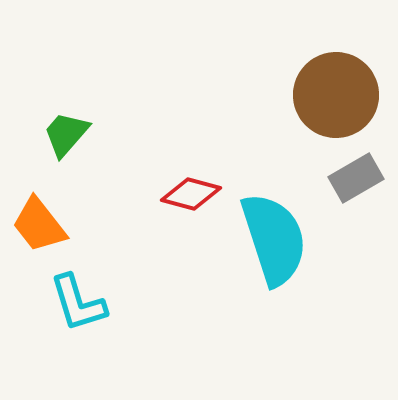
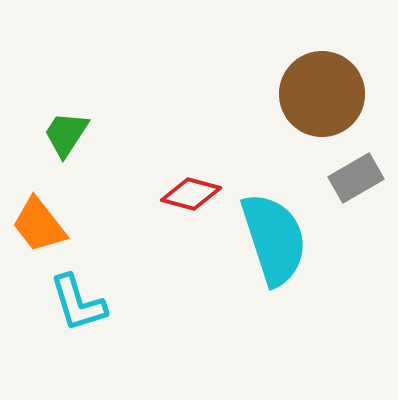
brown circle: moved 14 px left, 1 px up
green trapezoid: rotated 8 degrees counterclockwise
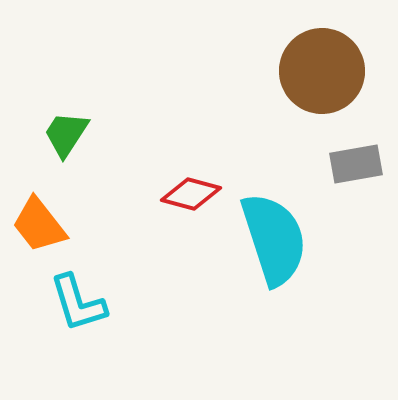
brown circle: moved 23 px up
gray rectangle: moved 14 px up; rotated 20 degrees clockwise
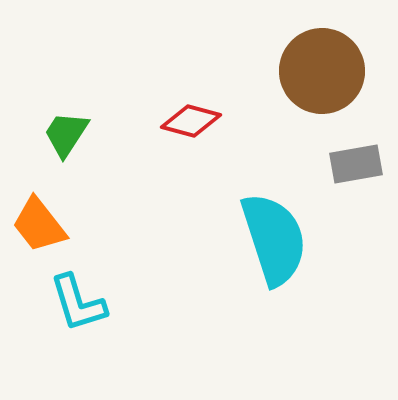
red diamond: moved 73 px up
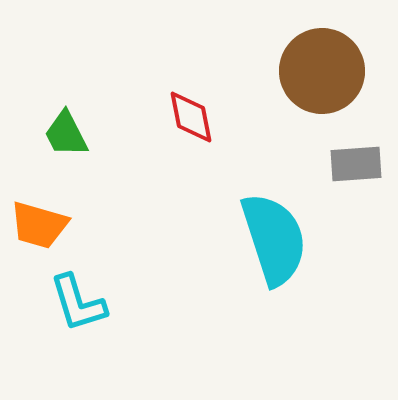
red diamond: moved 4 px up; rotated 64 degrees clockwise
green trapezoid: rotated 60 degrees counterclockwise
gray rectangle: rotated 6 degrees clockwise
orange trapezoid: rotated 36 degrees counterclockwise
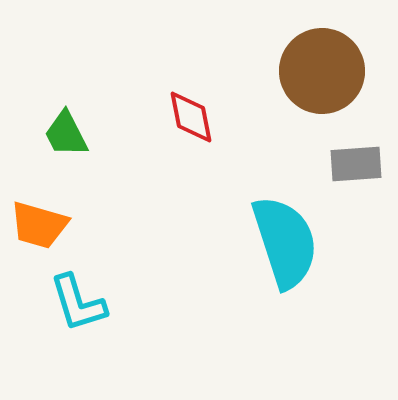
cyan semicircle: moved 11 px right, 3 px down
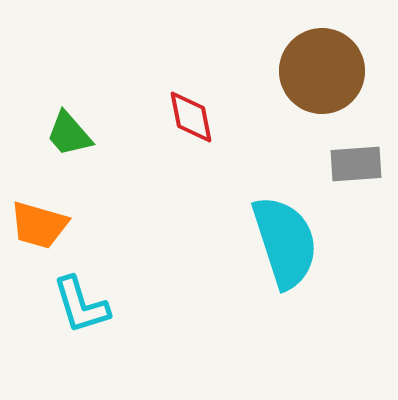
green trapezoid: moved 3 px right; rotated 14 degrees counterclockwise
cyan L-shape: moved 3 px right, 2 px down
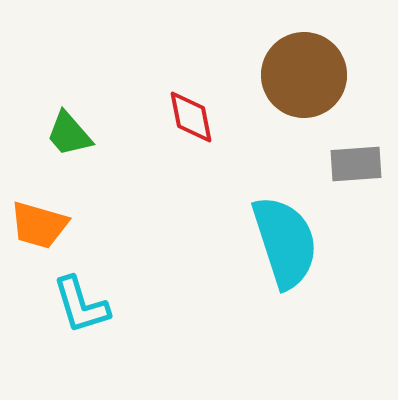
brown circle: moved 18 px left, 4 px down
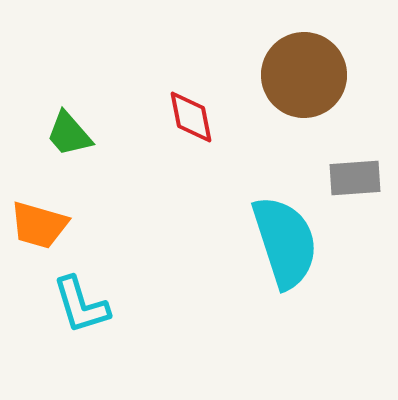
gray rectangle: moved 1 px left, 14 px down
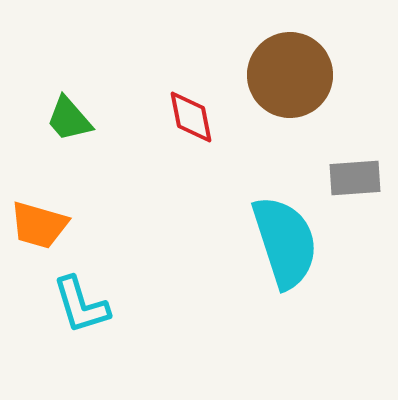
brown circle: moved 14 px left
green trapezoid: moved 15 px up
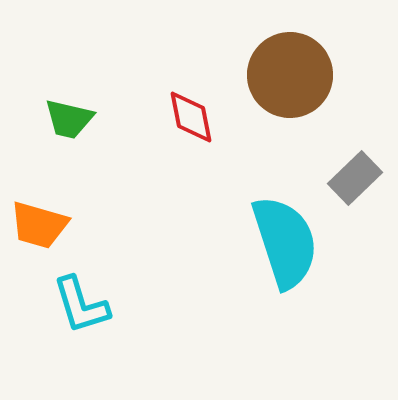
green trapezoid: rotated 36 degrees counterclockwise
gray rectangle: rotated 40 degrees counterclockwise
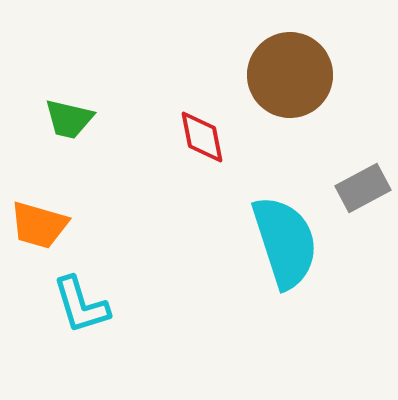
red diamond: moved 11 px right, 20 px down
gray rectangle: moved 8 px right, 10 px down; rotated 16 degrees clockwise
